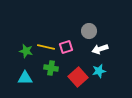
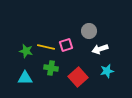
pink square: moved 2 px up
cyan star: moved 8 px right
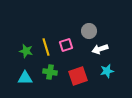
yellow line: rotated 60 degrees clockwise
green cross: moved 1 px left, 4 px down
red square: moved 1 px up; rotated 24 degrees clockwise
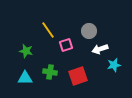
yellow line: moved 2 px right, 17 px up; rotated 18 degrees counterclockwise
cyan star: moved 7 px right, 6 px up
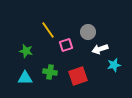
gray circle: moved 1 px left, 1 px down
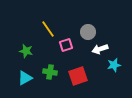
yellow line: moved 1 px up
cyan triangle: rotated 28 degrees counterclockwise
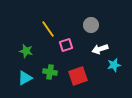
gray circle: moved 3 px right, 7 px up
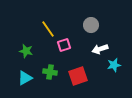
pink square: moved 2 px left
